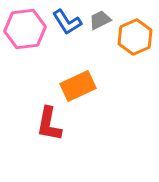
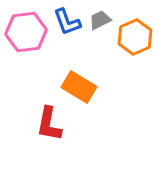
blue L-shape: rotated 12 degrees clockwise
pink hexagon: moved 1 px right, 3 px down
orange rectangle: moved 1 px right, 1 px down; rotated 56 degrees clockwise
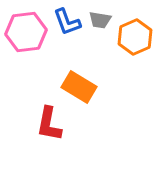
gray trapezoid: rotated 145 degrees counterclockwise
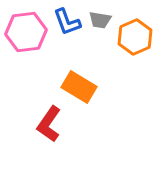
red L-shape: rotated 24 degrees clockwise
